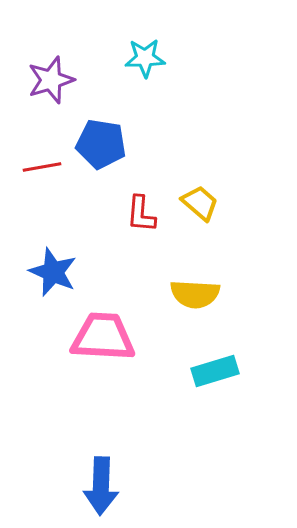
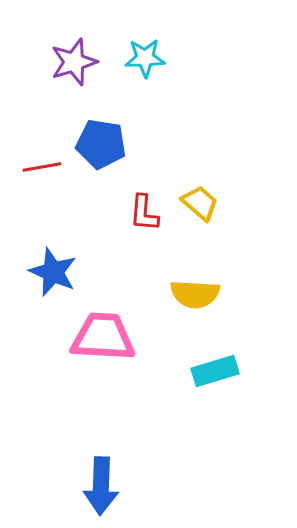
purple star: moved 23 px right, 18 px up
red L-shape: moved 3 px right, 1 px up
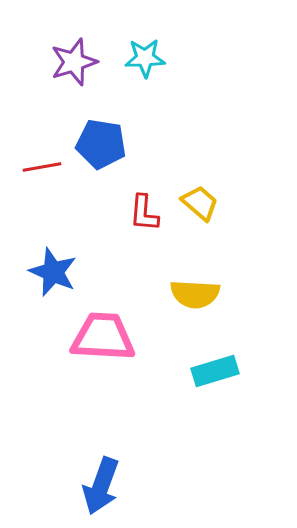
blue arrow: rotated 18 degrees clockwise
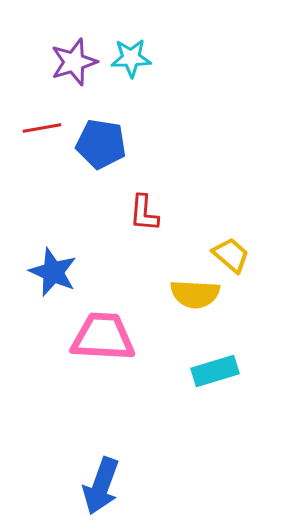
cyan star: moved 14 px left
red line: moved 39 px up
yellow trapezoid: moved 31 px right, 52 px down
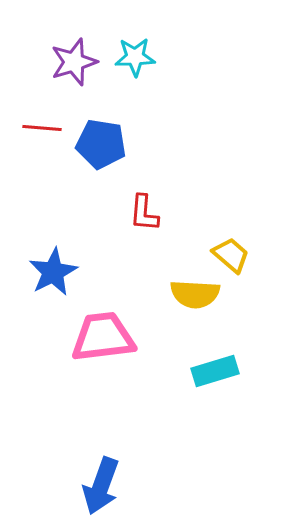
cyan star: moved 4 px right, 1 px up
red line: rotated 15 degrees clockwise
blue star: rotated 21 degrees clockwise
pink trapezoid: rotated 10 degrees counterclockwise
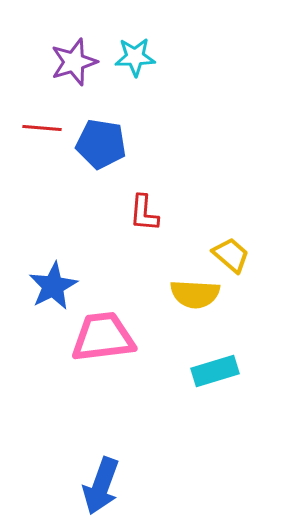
blue star: moved 14 px down
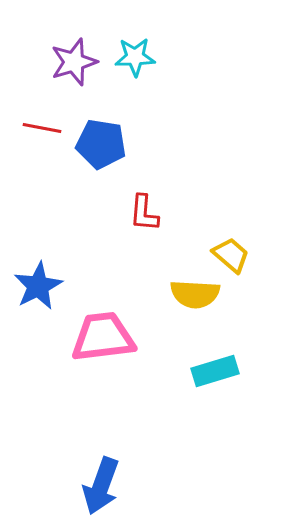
red line: rotated 6 degrees clockwise
blue star: moved 15 px left
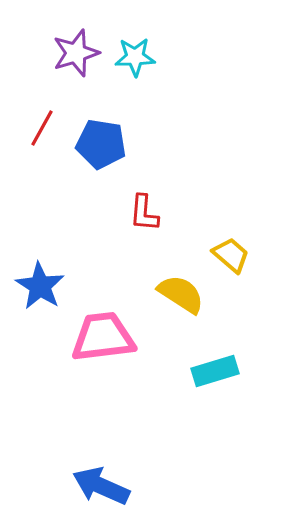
purple star: moved 2 px right, 9 px up
red line: rotated 72 degrees counterclockwise
blue star: moved 2 px right; rotated 12 degrees counterclockwise
yellow semicircle: moved 14 px left; rotated 150 degrees counterclockwise
blue arrow: rotated 94 degrees clockwise
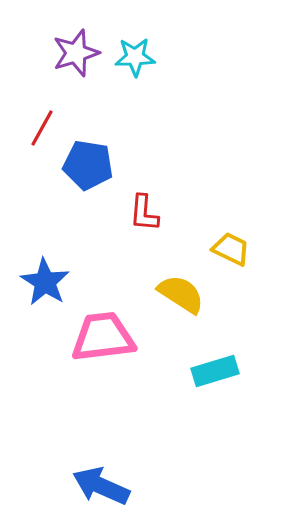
blue pentagon: moved 13 px left, 21 px down
yellow trapezoid: moved 6 px up; rotated 15 degrees counterclockwise
blue star: moved 5 px right, 4 px up
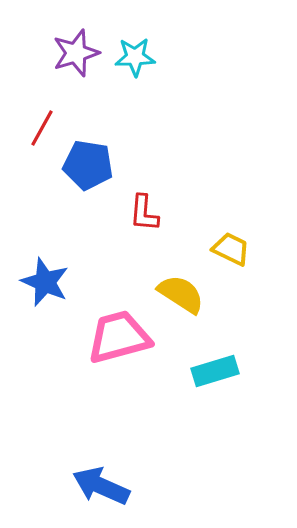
blue star: rotated 9 degrees counterclockwise
pink trapezoid: moved 16 px right; rotated 8 degrees counterclockwise
